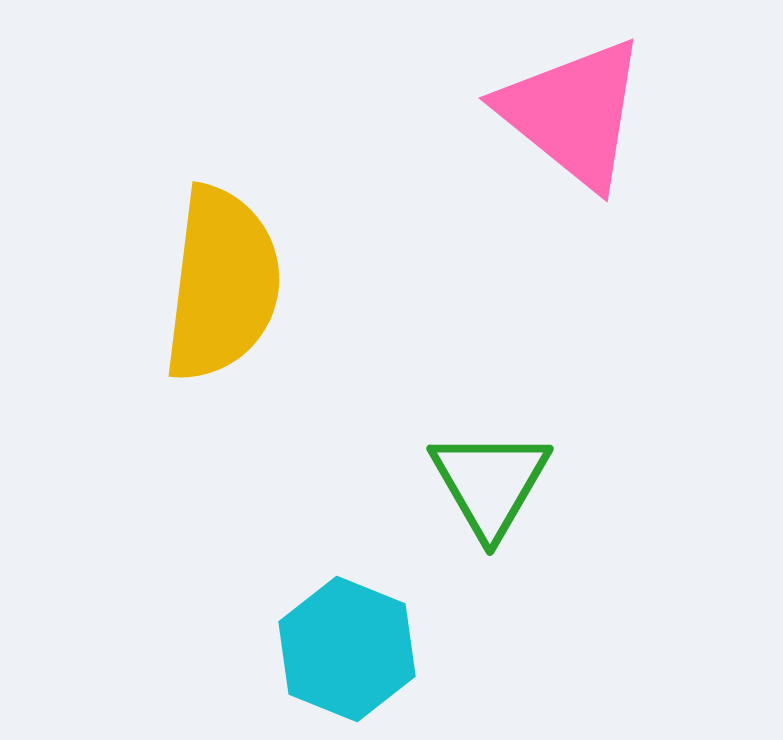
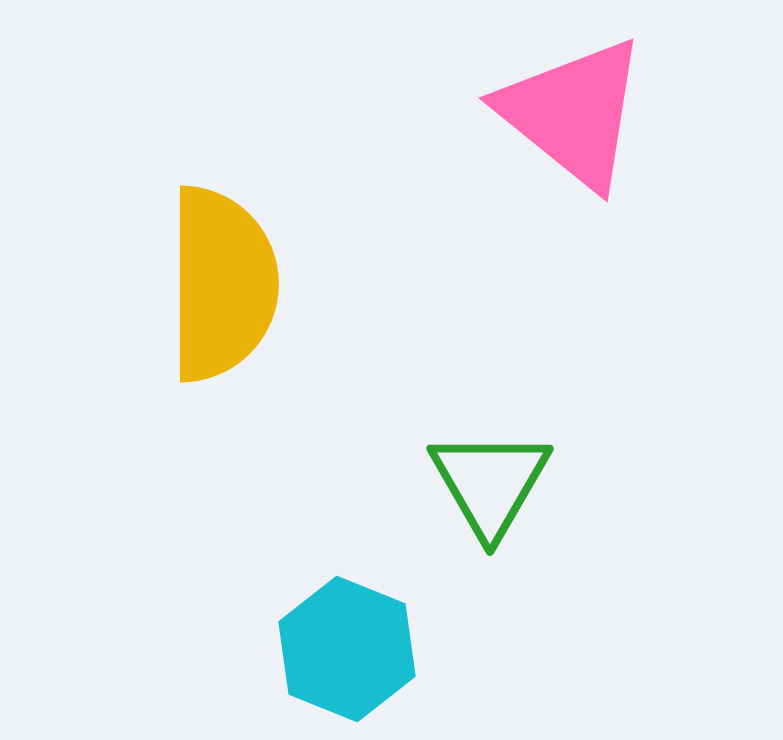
yellow semicircle: rotated 7 degrees counterclockwise
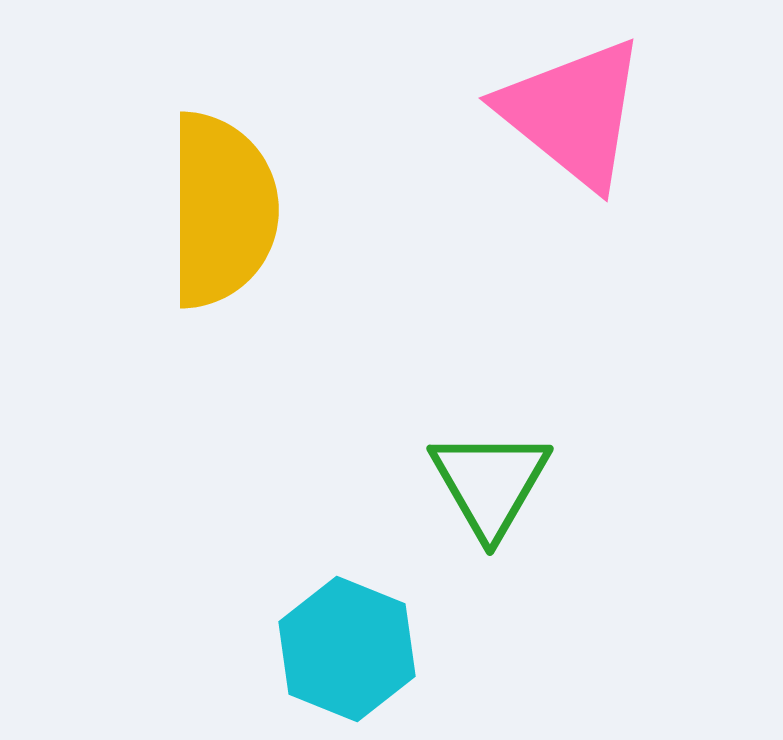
yellow semicircle: moved 74 px up
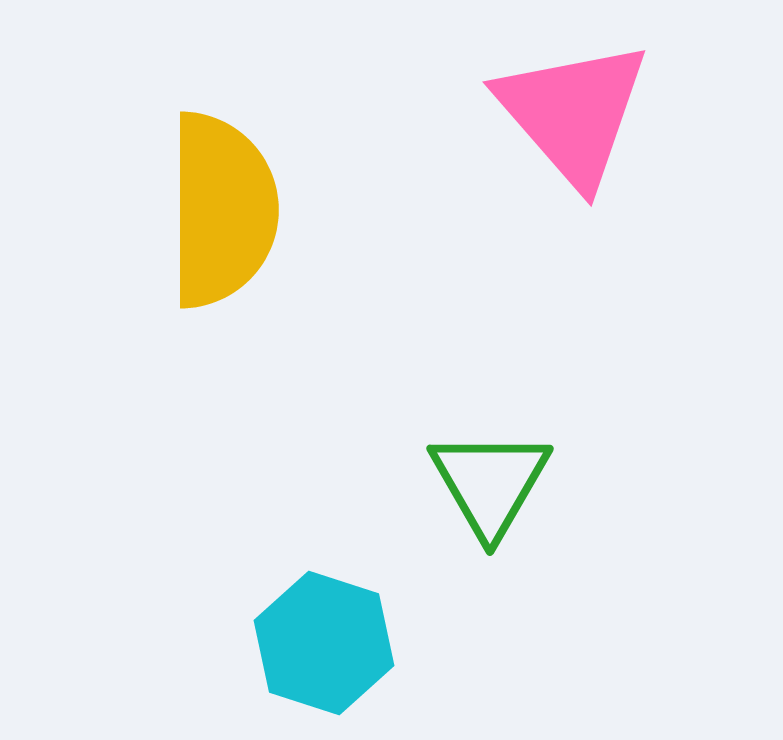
pink triangle: rotated 10 degrees clockwise
cyan hexagon: moved 23 px left, 6 px up; rotated 4 degrees counterclockwise
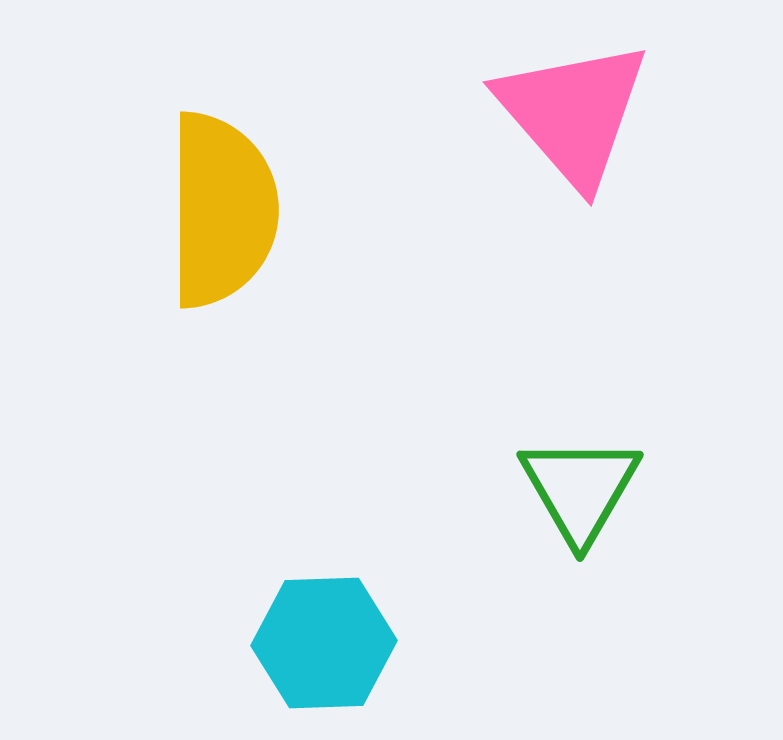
green triangle: moved 90 px right, 6 px down
cyan hexagon: rotated 20 degrees counterclockwise
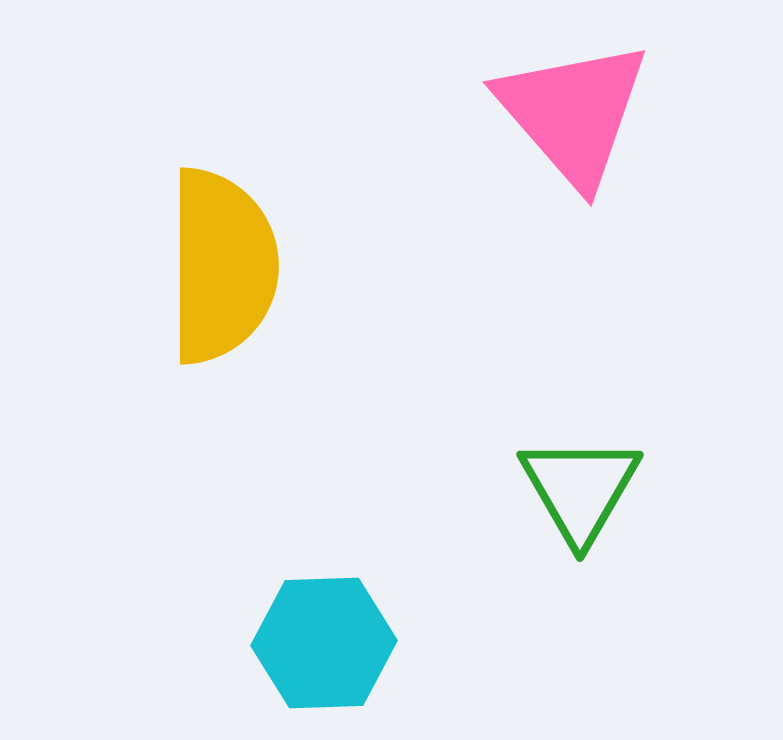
yellow semicircle: moved 56 px down
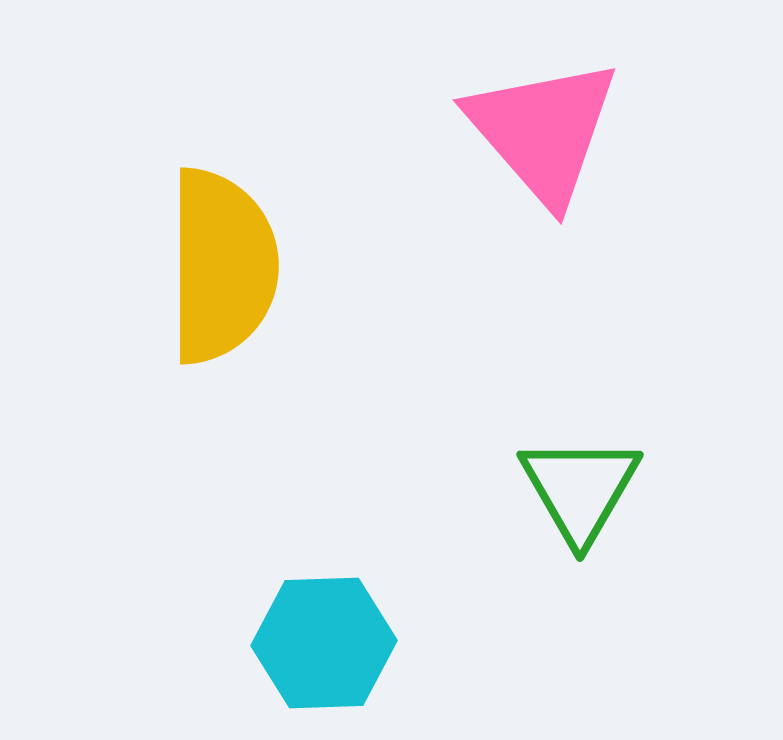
pink triangle: moved 30 px left, 18 px down
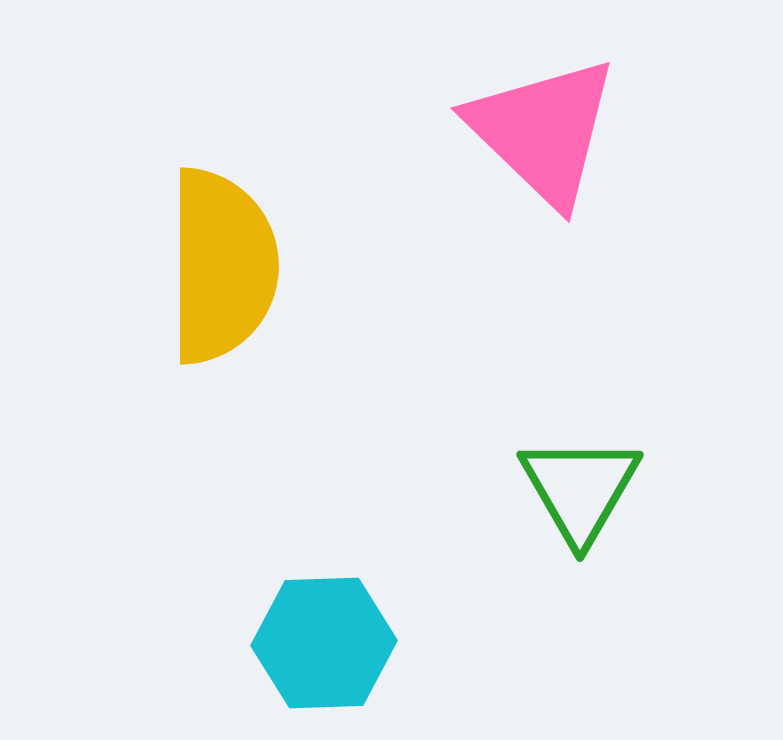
pink triangle: rotated 5 degrees counterclockwise
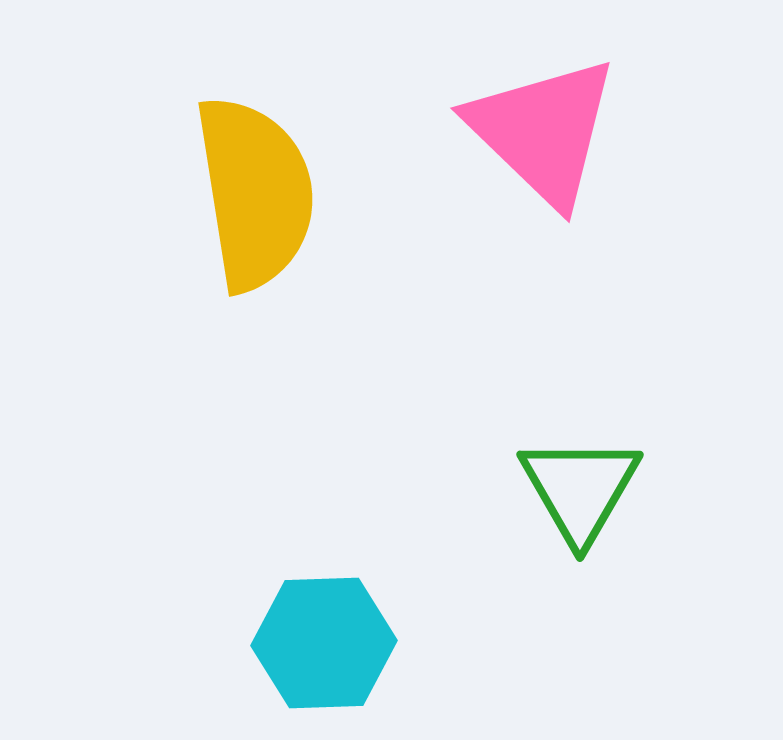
yellow semicircle: moved 33 px right, 73 px up; rotated 9 degrees counterclockwise
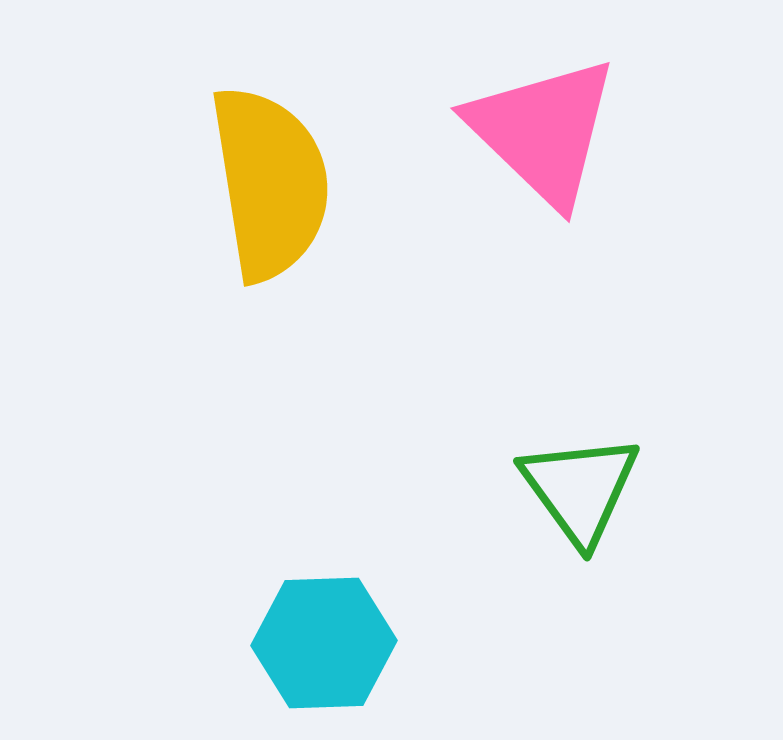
yellow semicircle: moved 15 px right, 10 px up
green triangle: rotated 6 degrees counterclockwise
